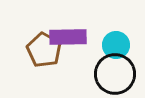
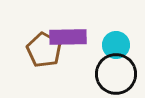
black circle: moved 1 px right
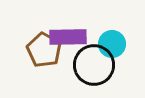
cyan circle: moved 4 px left, 1 px up
black circle: moved 22 px left, 9 px up
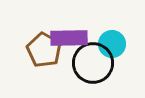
purple rectangle: moved 1 px right, 1 px down
black circle: moved 1 px left, 2 px up
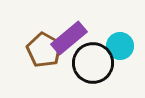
purple rectangle: rotated 39 degrees counterclockwise
cyan circle: moved 8 px right, 2 px down
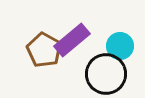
purple rectangle: moved 3 px right, 2 px down
black circle: moved 13 px right, 11 px down
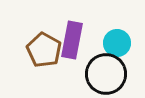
purple rectangle: rotated 39 degrees counterclockwise
cyan circle: moved 3 px left, 3 px up
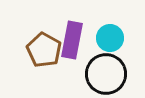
cyan circle: moved 7 px left, 5 px up
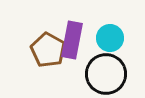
brown pentagon: moved 4 px right
